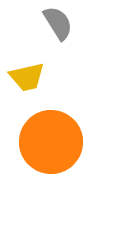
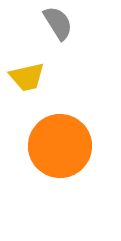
orange circle: moved 9 px right, 4 px down
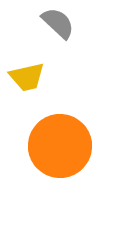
gray semicircle: rotated 15 degrees counterclockwise
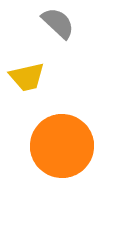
orange circle: moved 2 px right
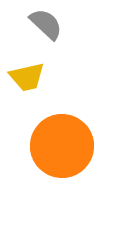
gray semicircle: moved 12 px left, 1 px down
